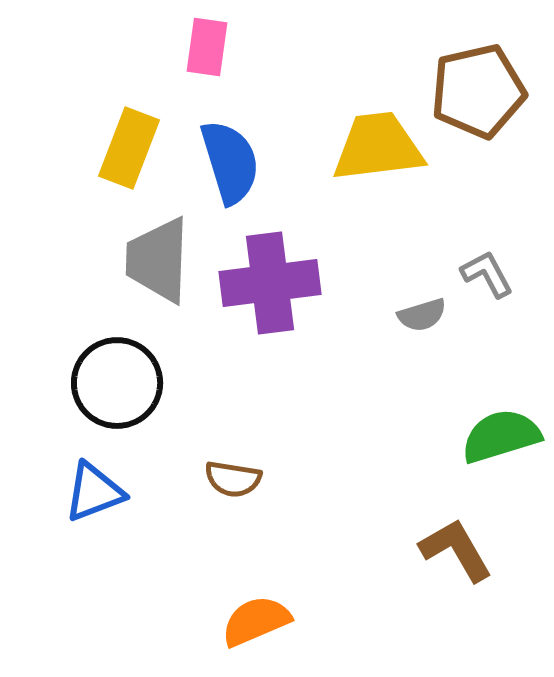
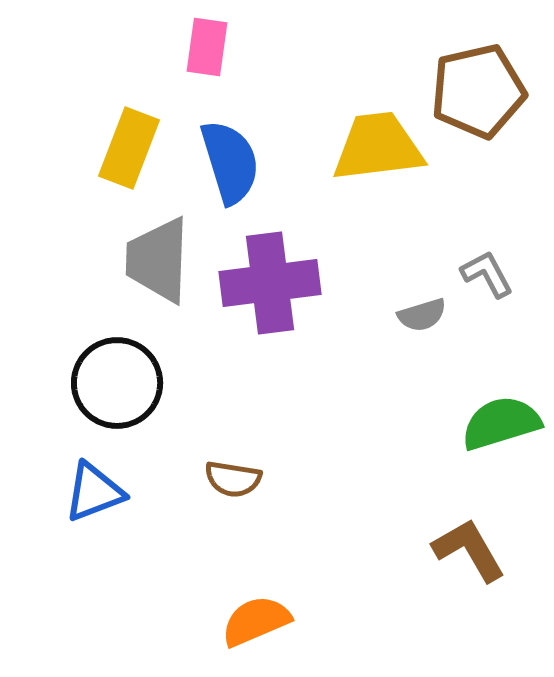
green semicircle: moved 13 px up
brown L-shape: moved 13 px right
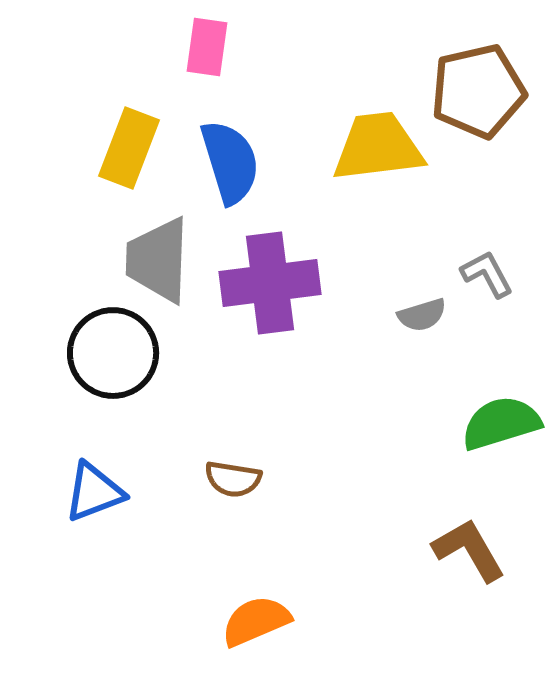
black circle: moved 4 px left, 30 px up
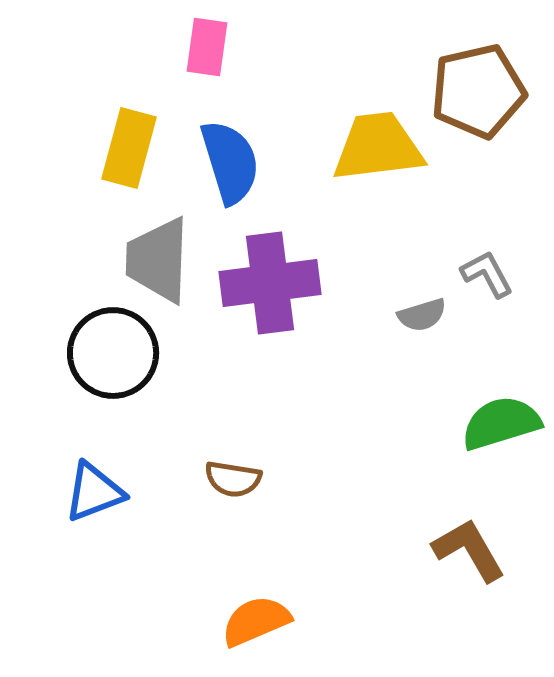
yellow rectangle: rotated 6 degrees counterclockwise
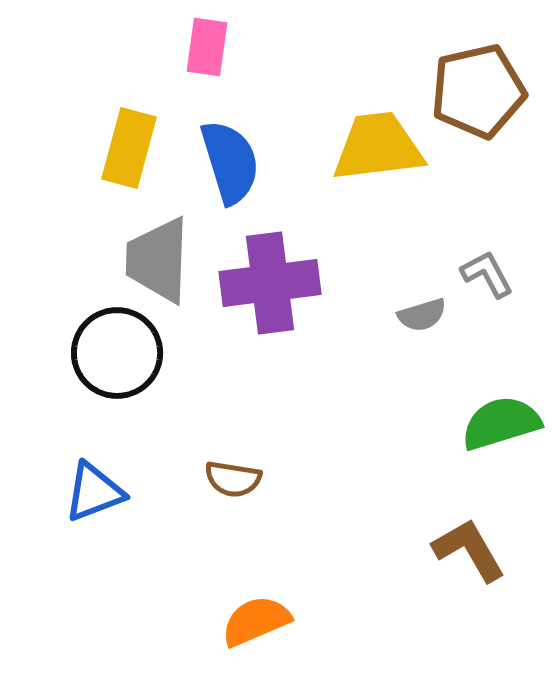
black circle: moved 4 px right
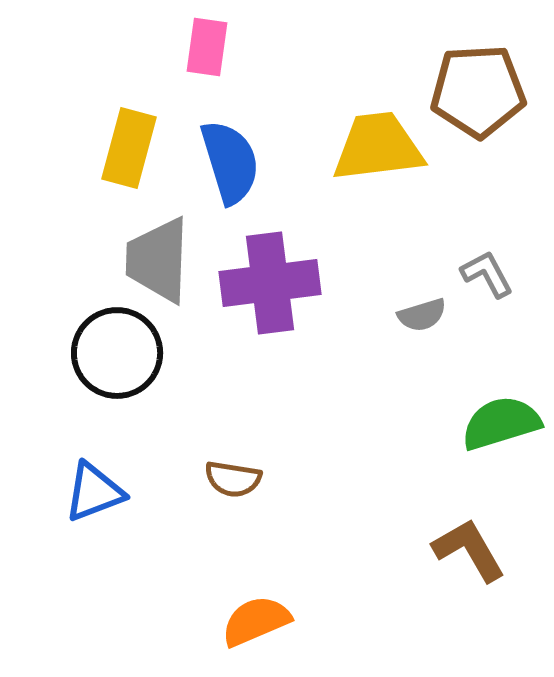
brown pentagon: rotated 10 degrees clockwise
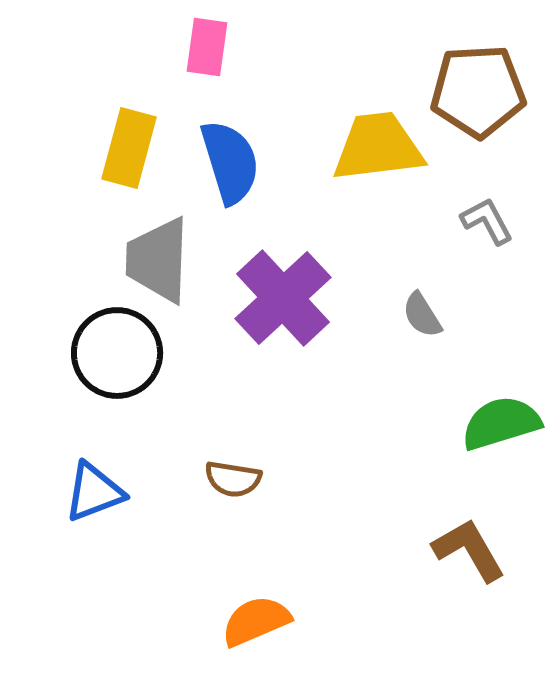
gray L-shape: moved 53 px up
purple cross: moved 13 px right, 15 px down; rotated 36 degrees counterclockwise
gray semicircle: rotated 75 degrees clockwise
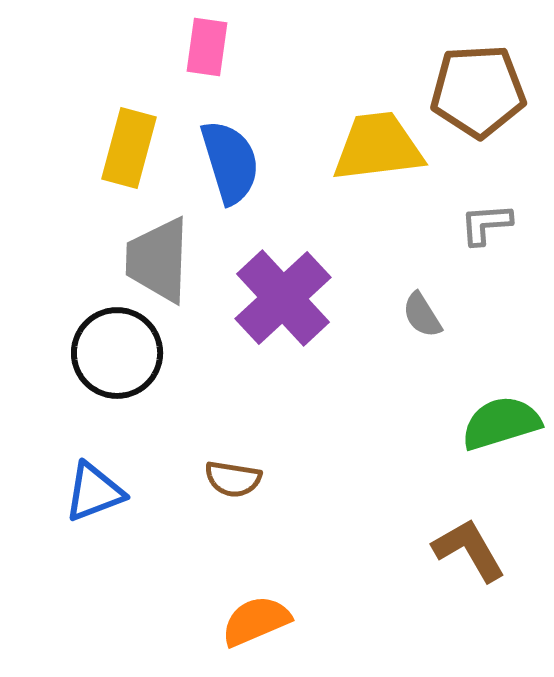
gray L-shape: moved 1 px left, 3 px down; rotated 66 degrees counterclockwise
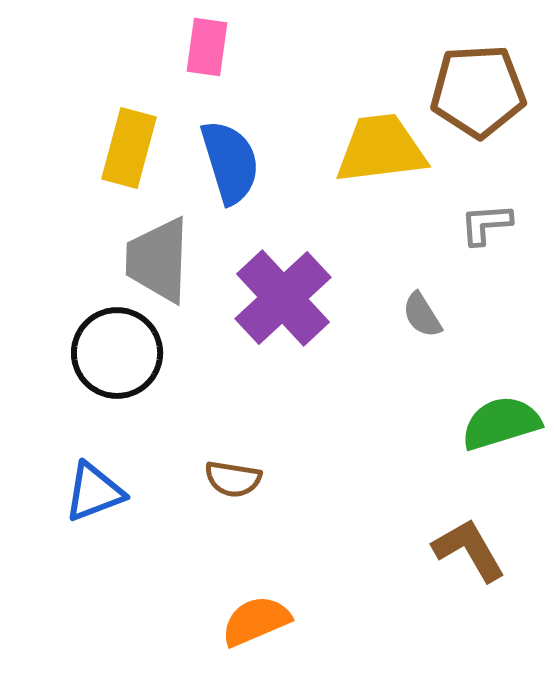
yellow trapezoid: moved 3 px right, 2 px down
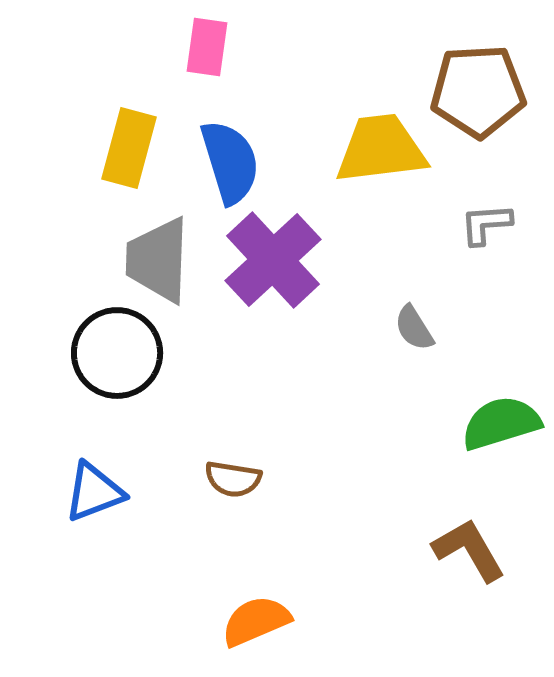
purple cross: moved 10 px left, 38 px up
gray semicircle: moved 8 px left, 13 px down
